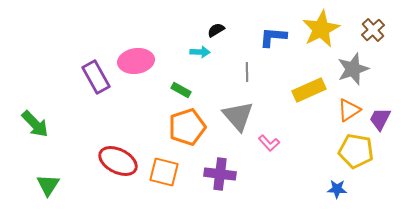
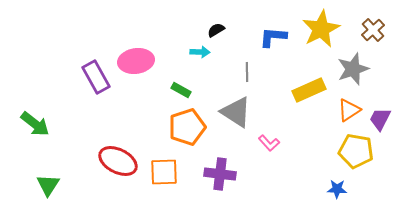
gray triangle: moved 2 px left, 4 px up; rotated 16 degrees counterclockwise
green arrow: rotated 8 degrees counterclockwise
orange square: rotated 16 degrees counterclockwise
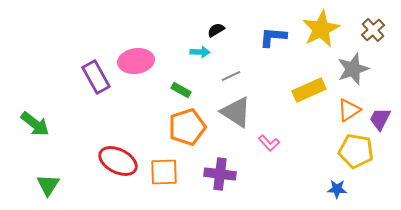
gray line: moved 16 px left, 4 px down; rotated 66 degrees clockwise
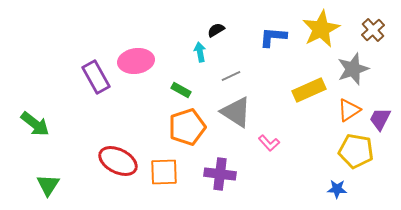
cyan arrow: rotated 102 degrees counterclockwise
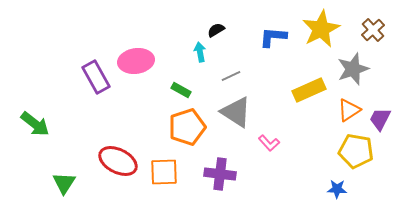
green triangle: moved 16 px right, 2 px up
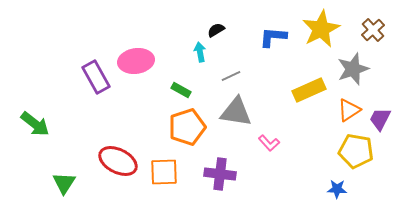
gray triangle: rotated 24 degrees counterclockwise
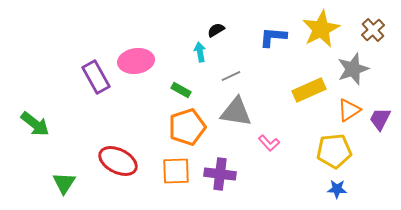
yellow pentagon: moved 22 px left; rotated 16 degrees counterclockwise
orange square: moved 12 px right, 1 px up
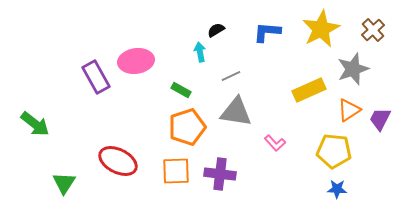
blue L-shape: moved 6 px left, 5 px up
pink L-shape: moved 6 px right
yellow pentagon: rotated 12 degrees clockwise
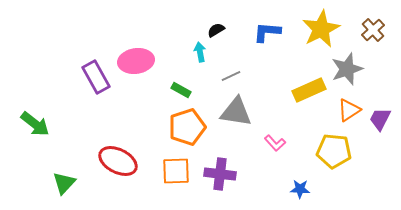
gray star: moved 6 px left
green triangle: rotated 10 degrees clockwise
blue star: moved 37 px left
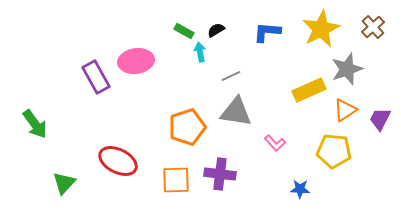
brown cross: moved 3 px up
green rectangle: moved 3 px right, 59 px up
orange triangle: moved 4 px left
green arrow: rotated 16 degrees clockwise
orange square: moved 9 px down
